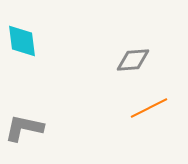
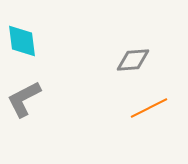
gray L-shape: moved 29 px up; rotated 39 degrees counterclockwise
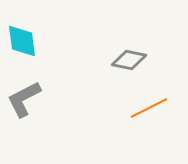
gray diamond: moved 4 px left; rotated 16 degrees clockwise
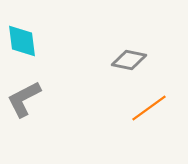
orange line: rotated 9 degrees counterclockwise
